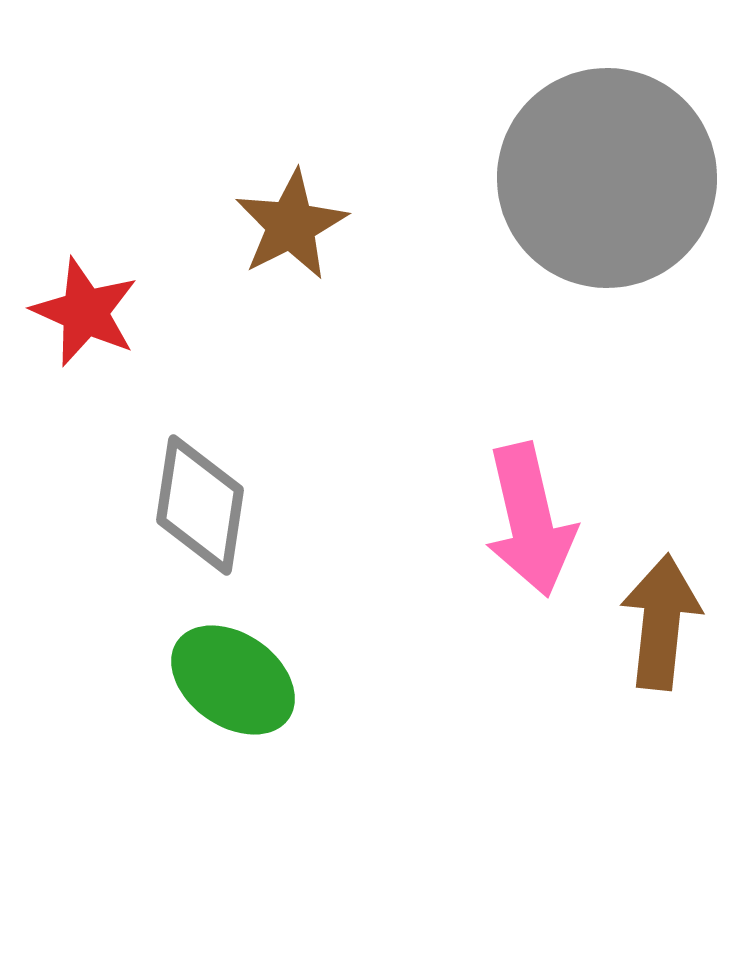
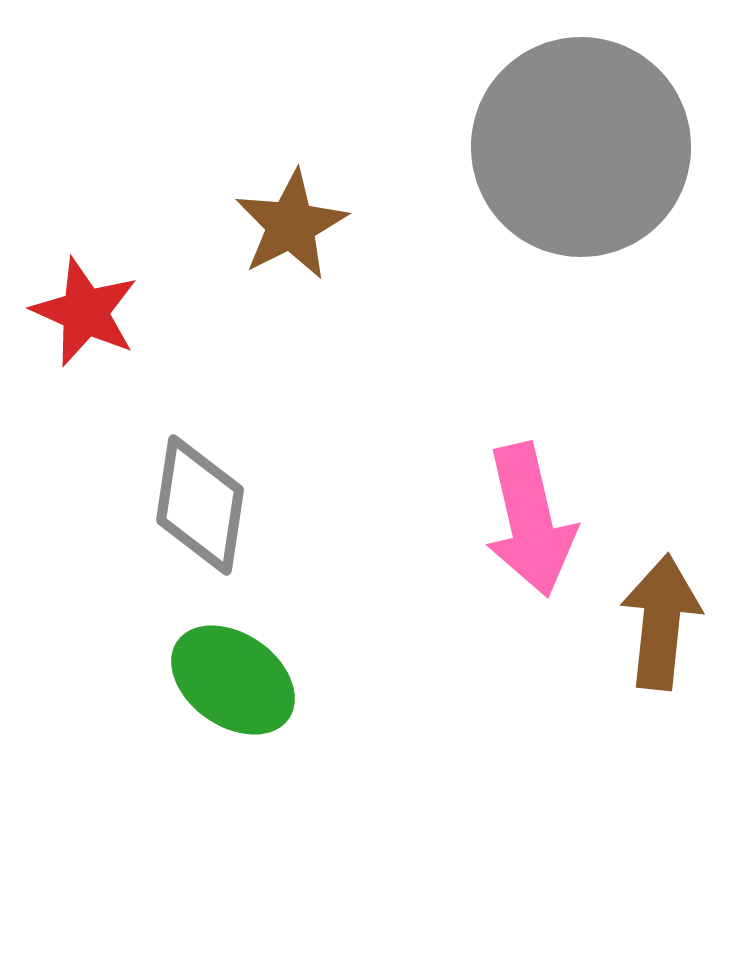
gray circle: moved 26 px left, 31 px up
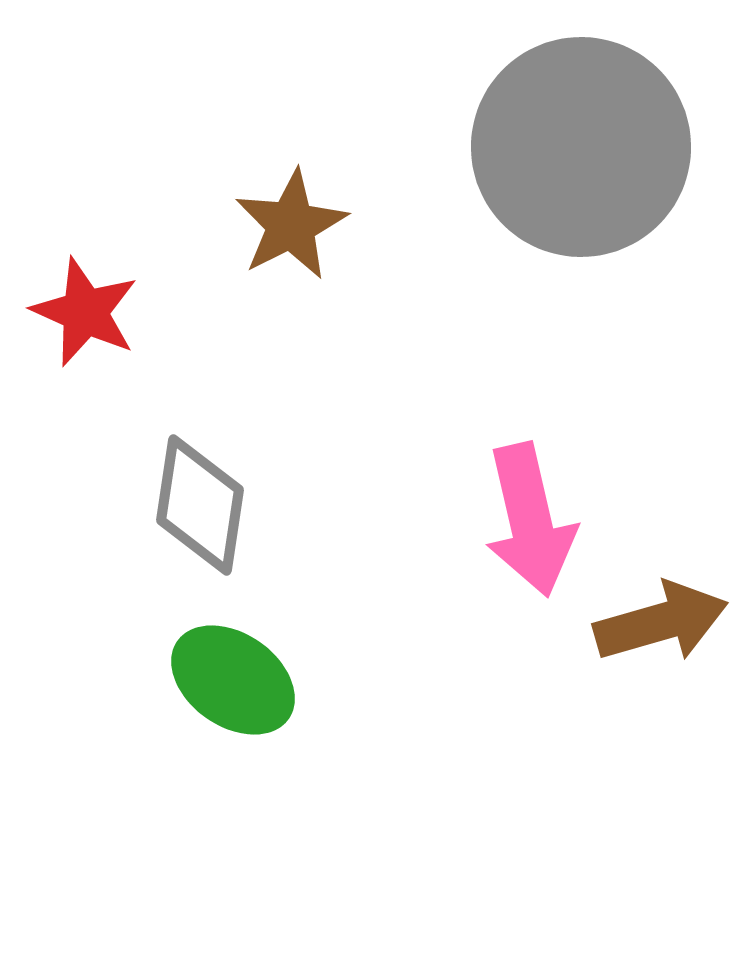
brown arrow: rotated 68 degrees clockwise
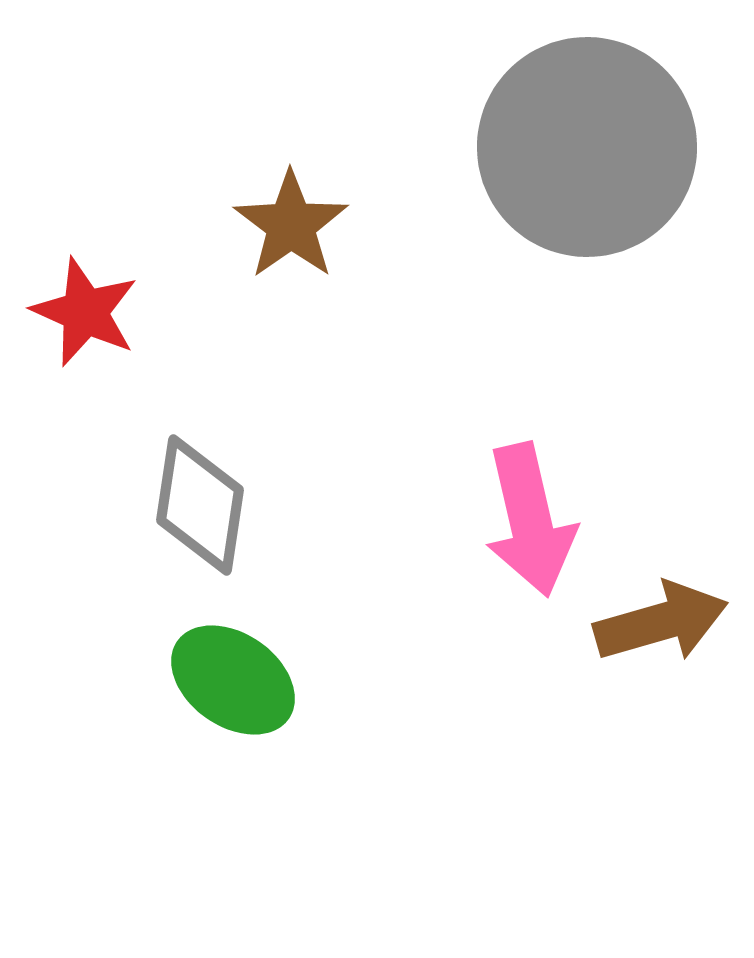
gray circle: moved 6 px right
brown star: rotated 8 degrees counterclockwise
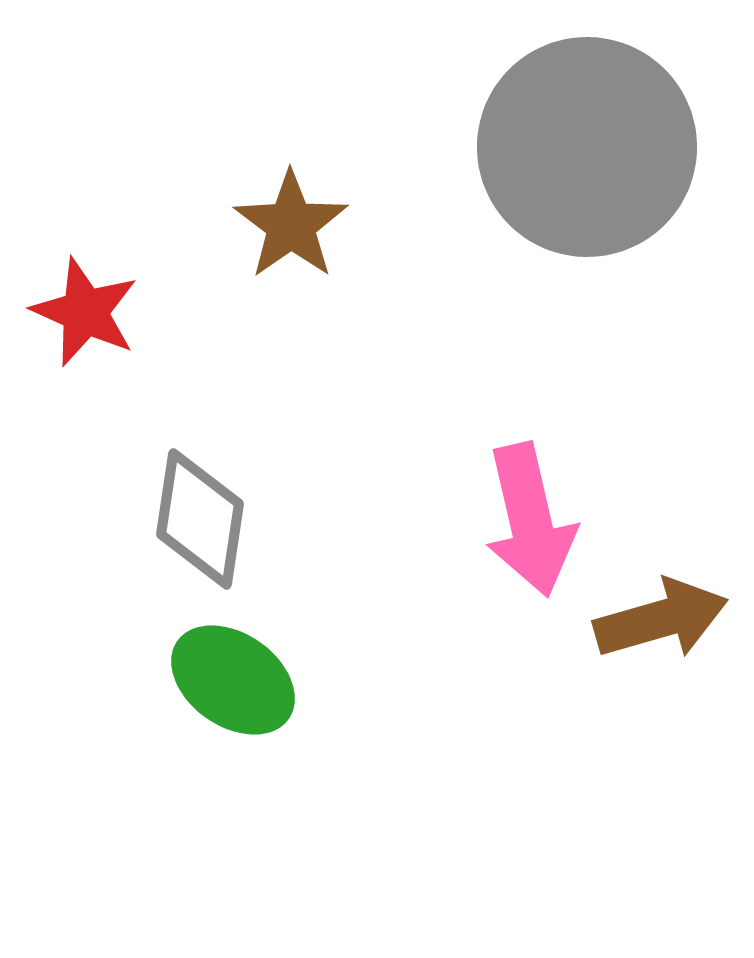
gray diamond: moved 14 px down
brown arrow: moved 3 px up
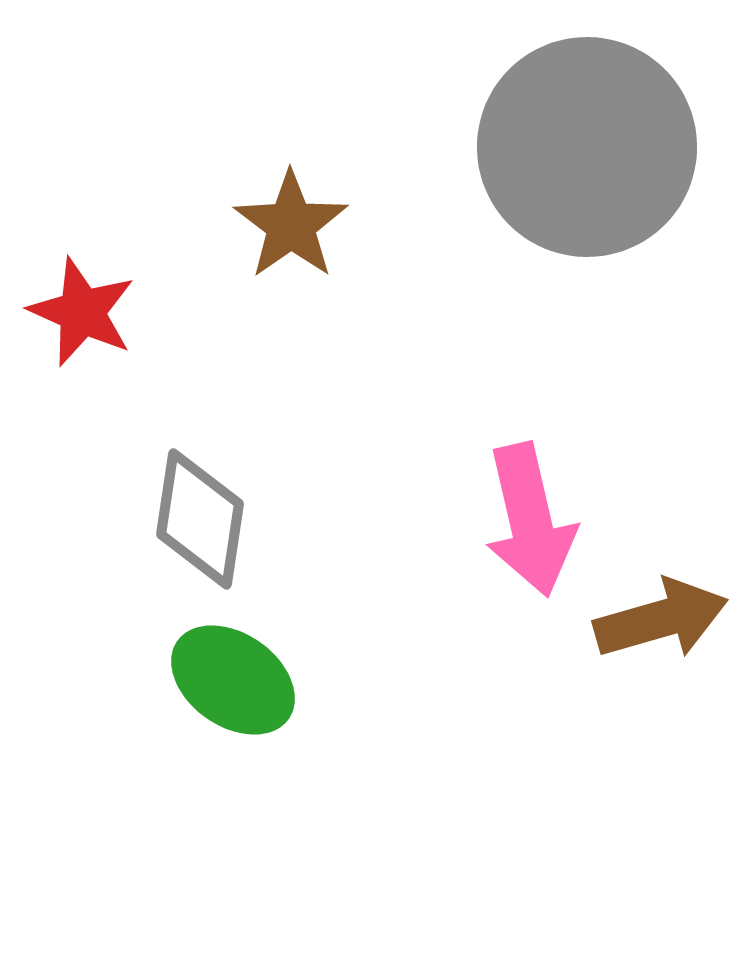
red star: moved 3 px left
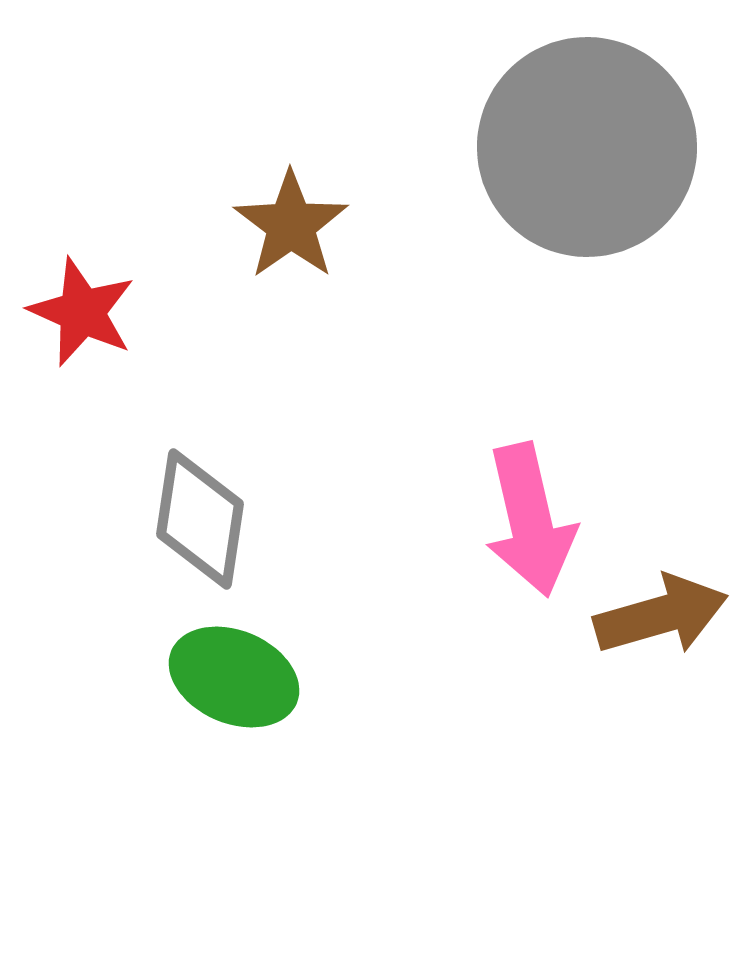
brown arrow: moved 4 px up
green ellipse: moved 1 px right, 3 px up; rotated 12 degrees counterclockwise
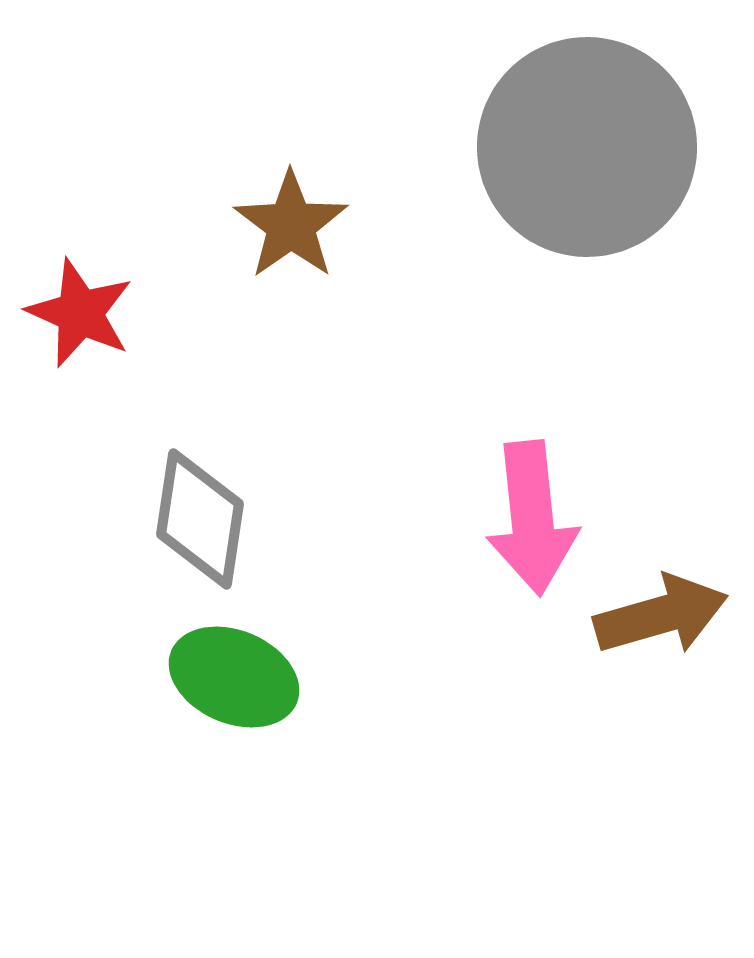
red star: moved 2 px left, 1 px down
pink arrow: moved 2 px right, 2 px up; rotated 7 degrees clockwise
